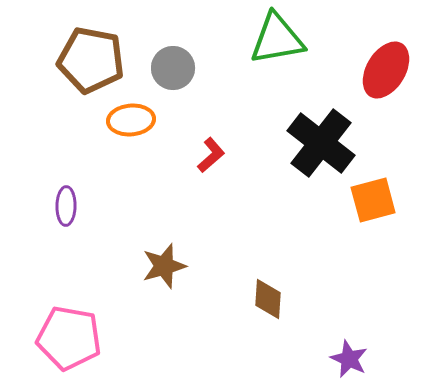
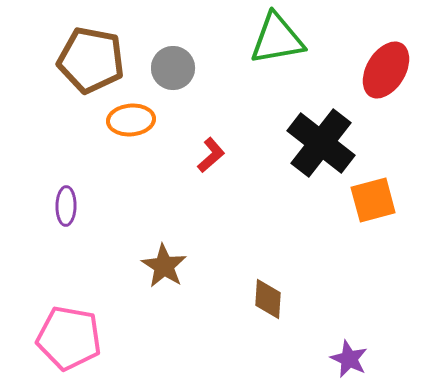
brown star: rotated 24 degrees counterclockwise
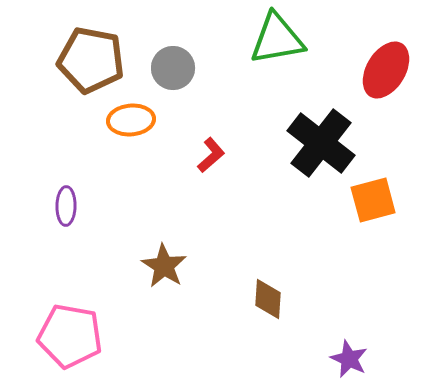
pink pentagon: moved 1 px right, 2 px up
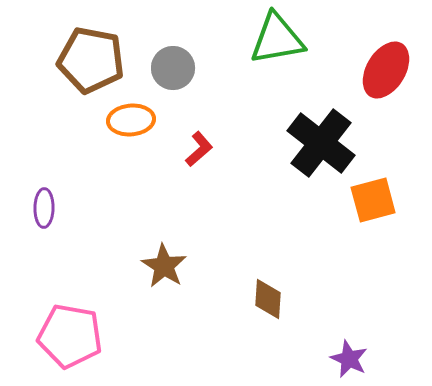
red L-shape: moved 12 px left, 6 px up
purple ellipse: moved 22 px left, 2 px down
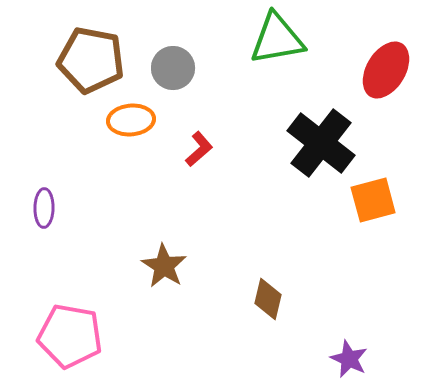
brown diamond: rotated 9 degrees clockwise
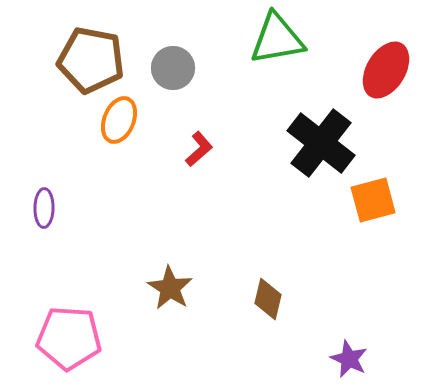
orange ellipse: moved 12 px left; rotated 63 degrees counterclockwise
brown star: moved 6 px right, 22 px down
pink pentagon: moved 1 px left, 2 px down; rotated 6 degrees counterclockwise
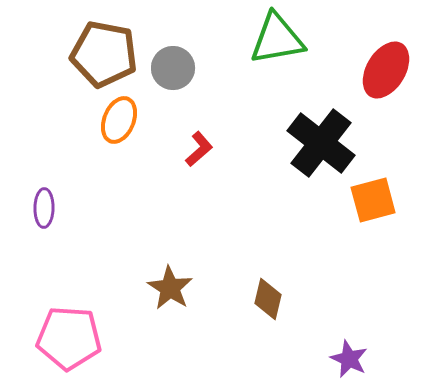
brown pentagon: moved 13 px right, 6 px up
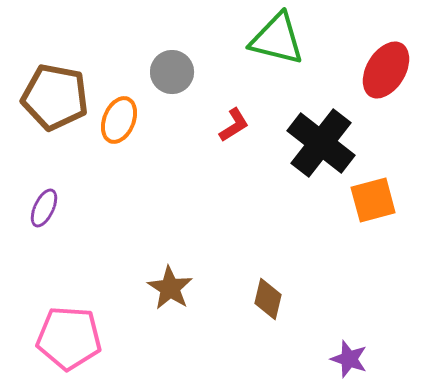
green triangle: rotated 24 degrees clockwise
brown pentagon: moved 49 px left, 43 px down
gray circle: moved 1 px left, 4 px down
red L-shape: moved 35 px right, 24 px up; rotated 9 degrees clockwise
purple ellipse: rotated 24 degrees clockwise
purple star: rotated 6 degrees counterclockwise
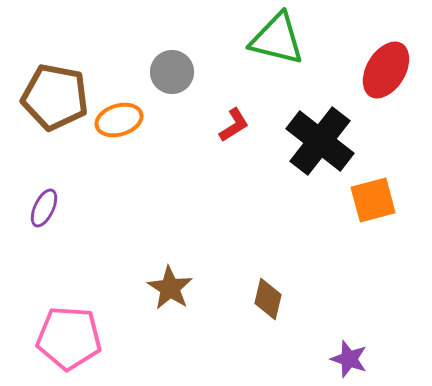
orange ellipse: rotated 51 degrees clockwise
black cross: moved 1 px left, 2 px up
